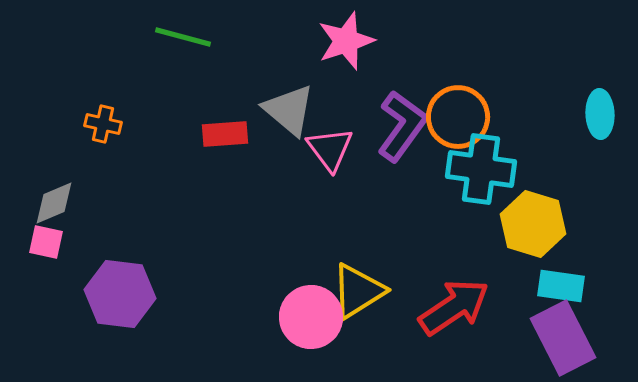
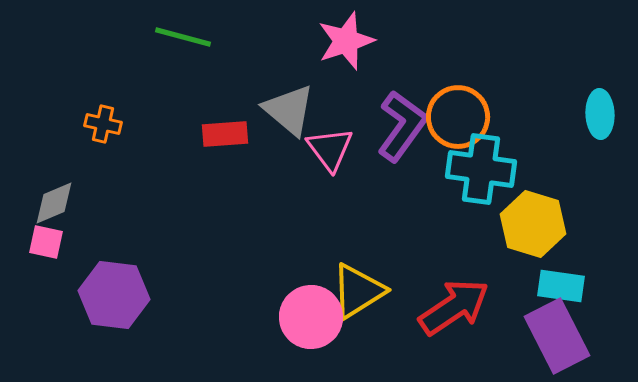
purple hexagon: moved 6 px left, 1 px down
purple rectangle: moved 6 px left, 2 px up
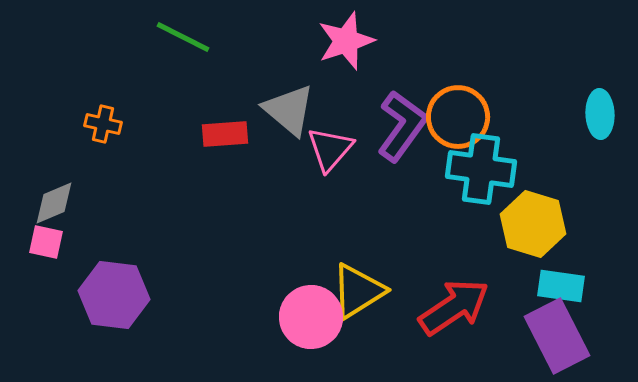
green line: rotated 12 degrees clockwise
pink triangle: rotated 18 degrees clockwise
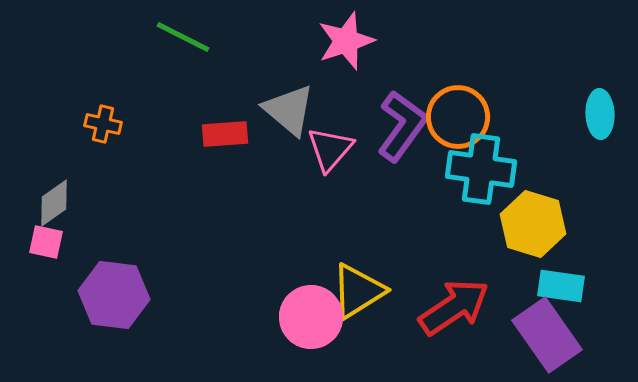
gray diamond: rotated 12 degrees counterclockwise
purple rectangle: moved 10 px left, 1 px up; rotated 8 degrees counterclockwise
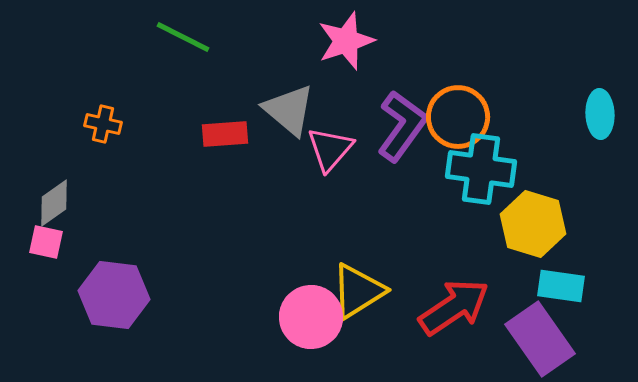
purple rectangle: moved 7 px left, 4 px down
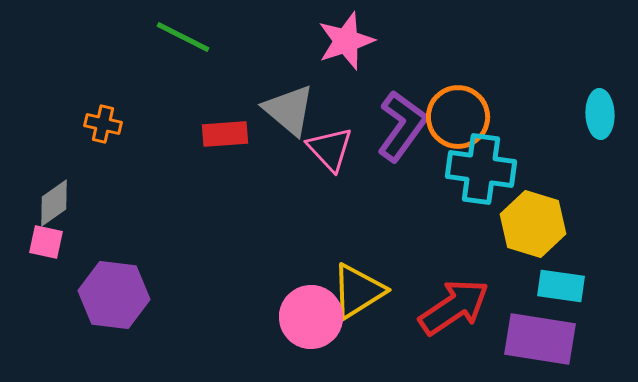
pink triangle: rotated 24 degrees counterclockwise
purple rectangle: rotated 46 degrees counterclockwise
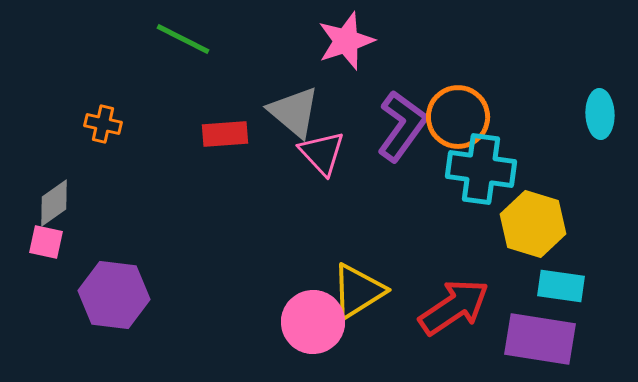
green line: moved 2 px down
gray triangle: moved 5 px right, 2 px down
pink triangle: moved 8 px left, 4 px down
pink circle: moved 2 px right, 5 px down
